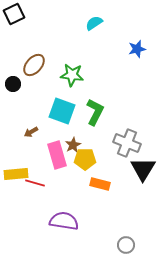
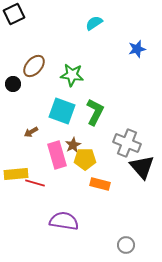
brown ellipse: moved 1 px down
black triangle: moved 1 px left, 2 px up; rotated 12 degrees counterclockwise
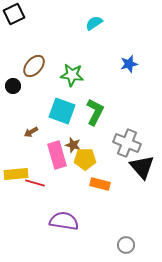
blue star: moved 8 px left, 15 px down
black circle: moved 2 px down
brown star: rotated 28 degrees counterclockwise
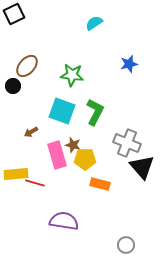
brown ellipse: moved 7 px left
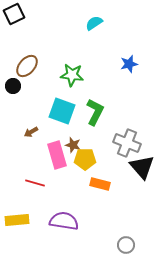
yellow rectangle: moved 1 px right, 46 px down
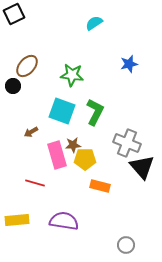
brown star: rotated 21 degrees counterclockwise
orange rectangle: moved 2 px down
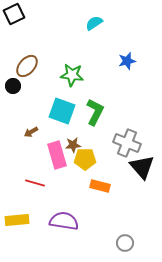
blue star: moved 2 px left, 3 px up
gray circle: moved 1 px left, 2 px up
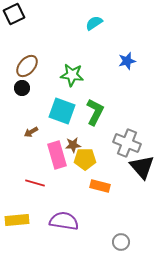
black circle: moved 9 px right, 2 px down
gray circle: moved 4 px left, 1 px up
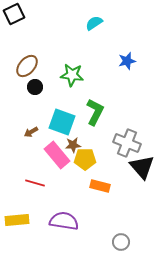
black circle: moved 13 px right, 1 px up
cyan square: moved 11 px down
pink rectangle: rotated 24 degrees counterclockwise
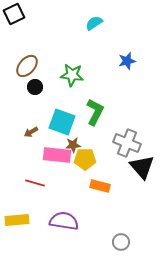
pink rectangle: rotated 44 degrees counterclockwise
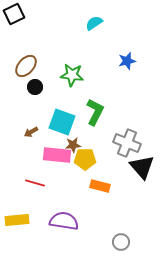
brown ellipse: moved 1 px left
